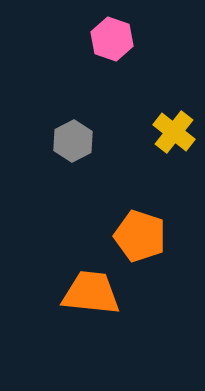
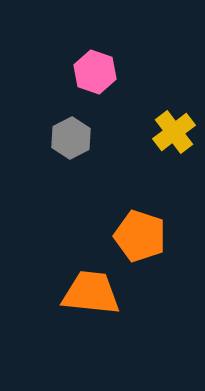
pink hexagon: moved 17 px left, 33 px down
yellow cross: rotated 15 degrees clockwise
gray hexagon: moved 2 px left, 3 px up
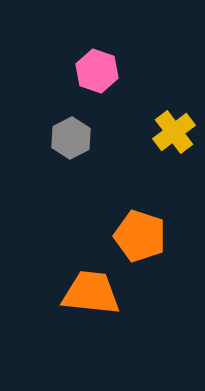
pink hexagon: moved 2 px right, 1 px up
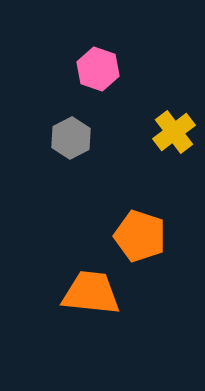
pink hexagon: moved 1 px right, 2 px up
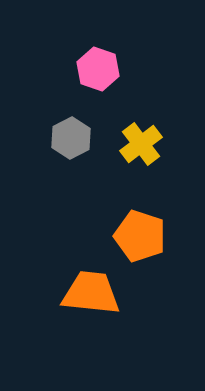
yellow cross: moved 33 px left, 12 px down
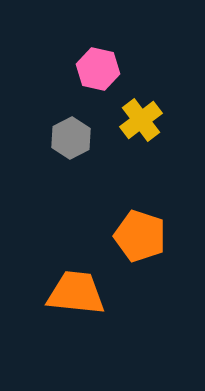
pink hexagon: rotated 6 degrees counterclockwise
yellow cross: moved 24 px up
orange trapezoid: moved 15 px left
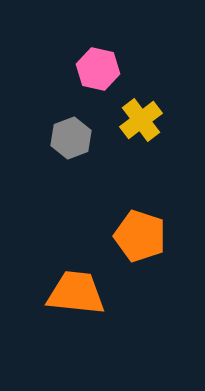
gray hexagon: rotated 6 degrees clockwise
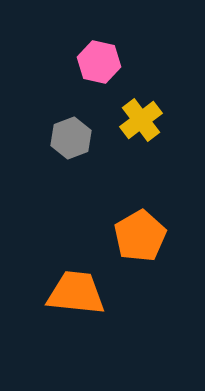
pink hexagon: moved 1 px right, 7 px up
orange pentagon: rotated 24 degrees clockwise
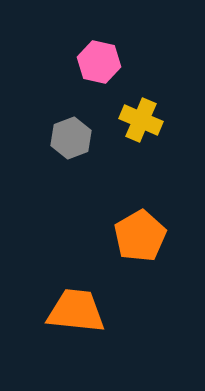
yellow cross: rotated 30 degrees counterclockwise
orange trapezoid: moved 18 px down
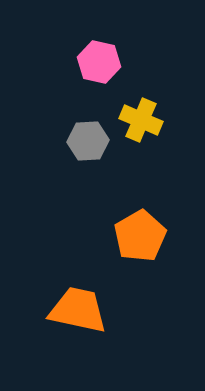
gray hexagon: moved 17 px right, 3 px down; rotated 18 degrees clockwise
orange trapezoid: moved 2 px right, 1 px up; rotated 6 degrees clockwise
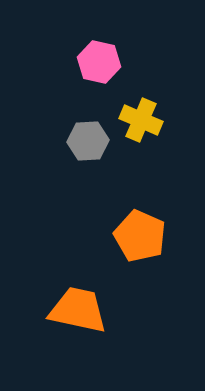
orange pentagon: rotated 18 degrees counterclockwise
